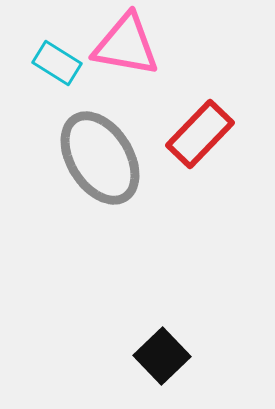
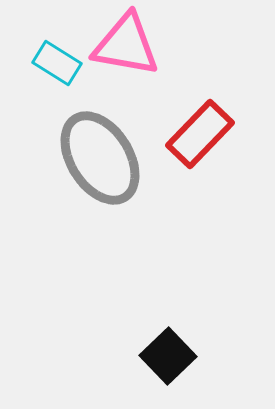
black square: moved 6 px right
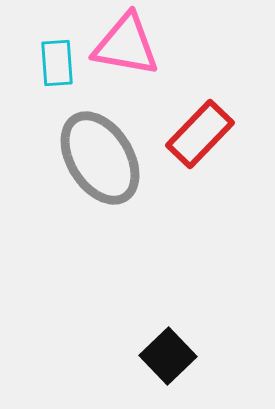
cyan rectangle: rotated 54 degrees clockwise
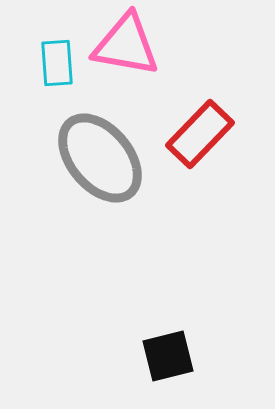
gray ellipse: rotated 8 degrees counterclockwise
black square: rotated 30 degrees clockwise
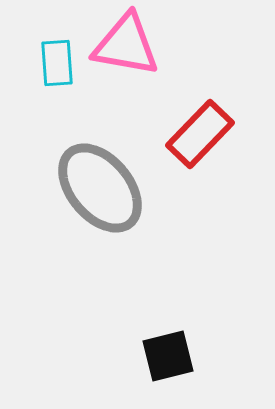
gray ellipse: moved 30 px down
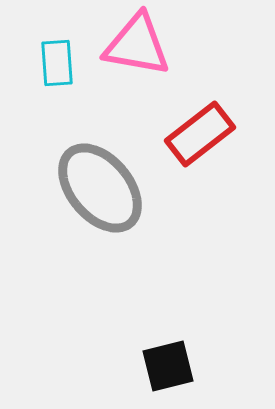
pink triangle: moved 11 px right
red rectangle: rotated 8 degrees clockwise
black square: moved 10 px down
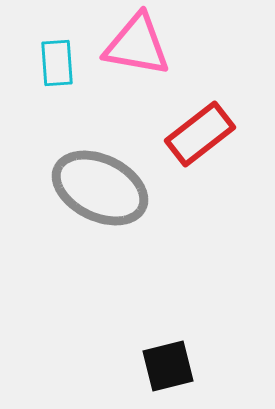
gray ellipse: rotated 24 degrees counterclockwise
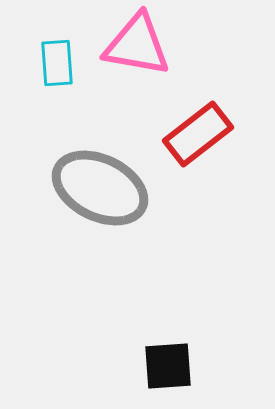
red rectangle: moved 2 px left
black square: rotated 10 degrees clockwise
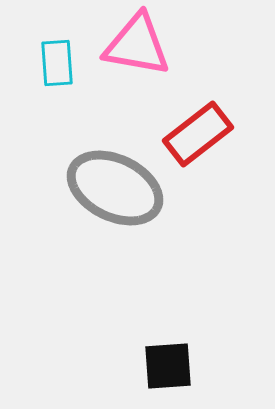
gray ellipse: moved 15 px right
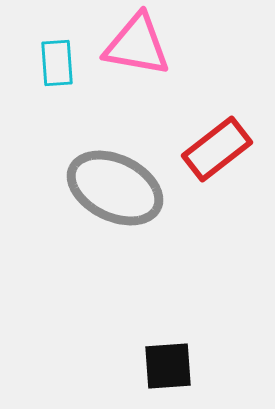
red rectangle: moved 19 px right, 15 px down
